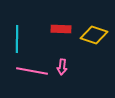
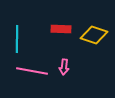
pink arrow: moved 2 px right
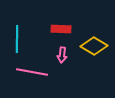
yellow diamond: moved 11 px down; rotated 12 degrees clockwise
pink arrow: moved 2 px left, 12 px up
pink line: moved 1 px down
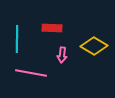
red rectangle: moved 9 px left, 1 px up
pink line: moved 1 px left, 1 px down
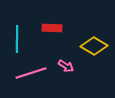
pink arrow: moved 4 px right, 11 px down; rotated 63 degrees counterclockwise
pink line: rotated 28 degrees counterclockwise
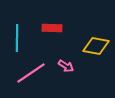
cyan line: moved 1 px up
yellow diamond: moved 2 px right; rotated 20 degrees counterclockwise
pink line: rotated 16 degrees counterclockwise
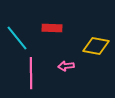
cyan line: rotated 40 degrees counterclockwise
pink arrow: rotated 140 degrees clockwise
pink line: rotated 56 degrees counterclockwise
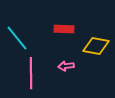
red rectangle: moved 12 px right, 1 px down
